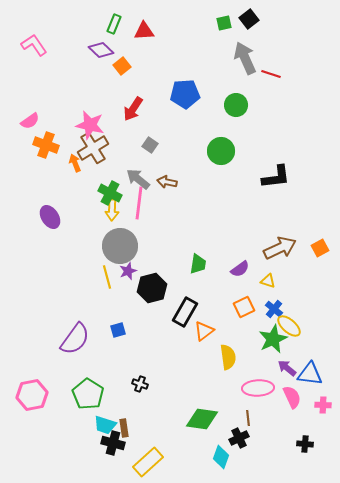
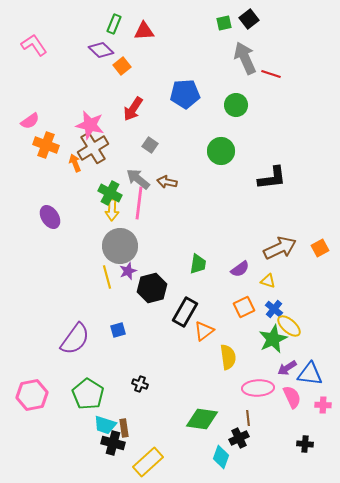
black L-shape at (276, 177): moved 4 px left, 1 px down
purple arrow at (287, 368): rotated 72 degrees counterclockwise
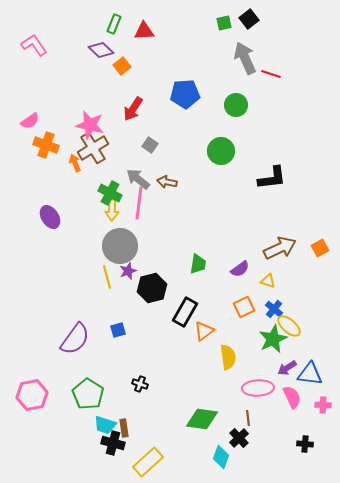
black cross at (239, 438): rotated 18 degrees counterclockwise
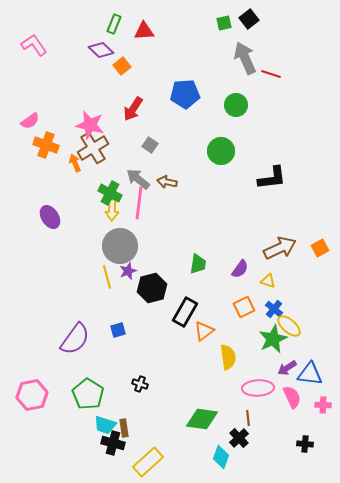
purple semicircle at (240, 269): rotated 18 degrees counterclockwise
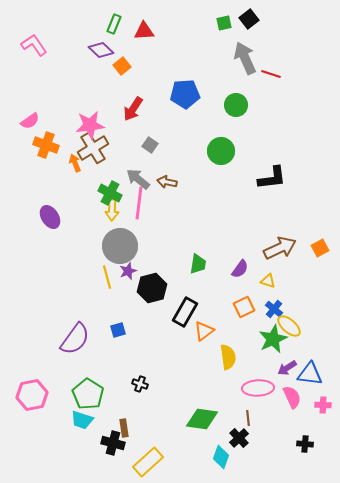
pink star at (90, 125): rotated 20 degrees counterclockwise
cyan trapezoid at (105, 425): moved 23 px left, 5 px up
